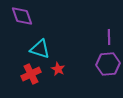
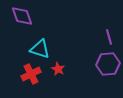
purple line: rotated 14 degrees counterclockwise
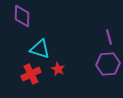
purple diamond: rotated 20 degrees clockwise
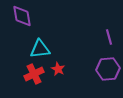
purple diamond: rotated 10 degrees counterclockwise
cyan triangle: rotated 25 degrees counterclockwise
purple hexagon: moved 5 px down
red cross: moved 3 px right
